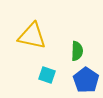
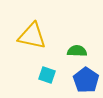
green semicircle: rotated 90 degrees counterclockwise
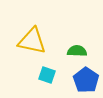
yellow triangle: moved 5 px down
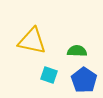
cyan square: moved 2 px right
blue pentagon: moved 2 px left
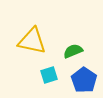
green semicircle: moved 4 px left; rotated 24 degrees counterclockwise
cyan square: rotated 36 degrees counterclockwise
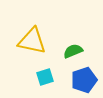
cyan square: moved 4 px left, 2 px down
blue pentagon: rotated 20 degrees clockwise
